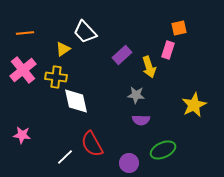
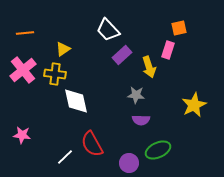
white trapezoid: moved 23 px right, 2 px up
yellow cross: moved 1 px left, 3 px up
green ellipse: moved 5 px left
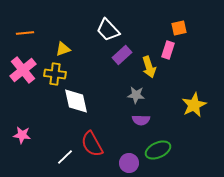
yellow triangle: rotated 14 degrees clockwise
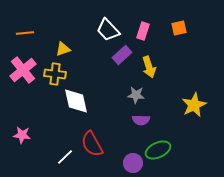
pink rectangle: moved 25 px left, 19 px up
purple circle: moved 4 px right
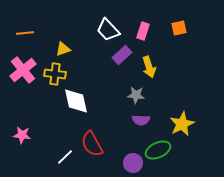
yellow star: moved 12 px left, 19 px down
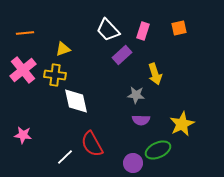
yellow arrow: moved 6 px right, 7 px down
yellow cross: moved 1 px down
pink star: moved 1 px right
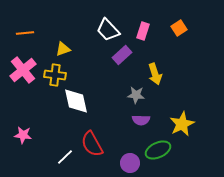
orange square: rotated 21 degrees counterclockwise
purple circle: moved 3 px left
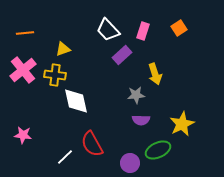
gray star: rotated 12 degrees counterclockwise
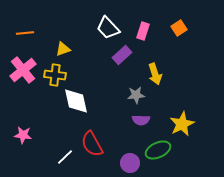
white trapezoid: moved 2 px up
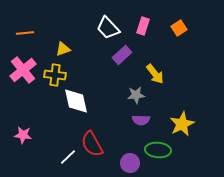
pink rectangle: moved 5 px up
yellow arrow: rotated 20 degrees counterclockwise
green ellipse: rotated 30 degrees clockwise
white line: moved 3 px right
